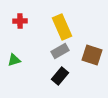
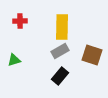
yellow rectangle: rotated 25 degrees clockwise
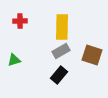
gray rectangle: moved 1 px right
black rectangle: moved 1 px left, 1 px up
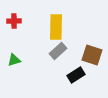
red cross: moved 6 px left
yellow rectangle: moved 6 px left
gray rectangle: moved 3 px left; rotated 12 degrees counterclockwise
black rectangle: moved 17 px right; rotated 18 degrees clockwise
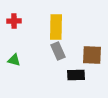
gray rectangle: rotated 72 degrees counterclockwise
brown square: rotated 15 degrees counterclockwise
green triangle: rotated 32 degrees clockwise
black rectangle: rotated 30 degrees clockwise
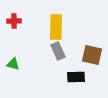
brown square: rotated 10 degrees clockwise
green triangle: moved 1 px left, 4 px down
black rectangle: moved 2 px down
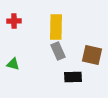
black rectangle: moved 3 px left
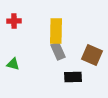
yellow rectangle: moved 4 px down
brown square: rotated 10 degrees clockwise
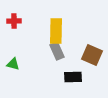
gray rectangle: moved 1 px left
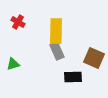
red cross: moved 4 px right, 1 px down; rotated 32 degrees clockwise
brown square: moved 2 px right, 3 px down
green triangle: rotated 32 degrees counterclockwise
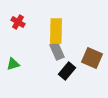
brown square: moved 2 px left
black rectangle: moved 6 px left, 6 px up; rotated 48 degrees counterclockwise
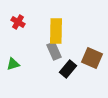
gray rectangle: moved 3 px left
black rectangle: moved 1 px right, 2 px up
